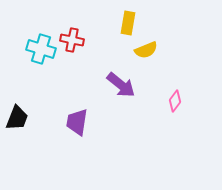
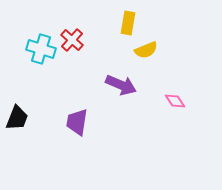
red cross: rotated 30 degrees clockwise
purple arrow: rotated 16 degrees counterclockwise
pink diamond: rotated 70 degrees counterclockwise
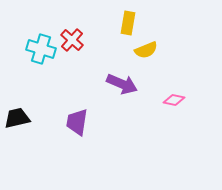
purple arrow: moved 1 px right, 1 px up
pink diamond: moved 1 px left, 1 px up; rotated 45 degrees counterclockwise
black trapezoid: rotated 124 degrees counterclockwise
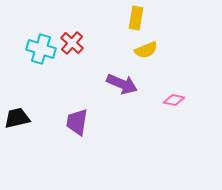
yellow rectangle: moved 8 px right, 5 px up
red cross: moved 3 px down
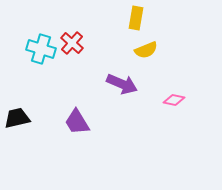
purple trapezoid: rotated 40 degrees counterclockwise
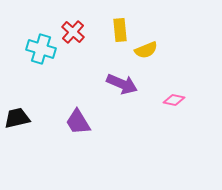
yellow rectangle: moved 16 px left, 12 px down; rotated 15 degrees counterclockwise
red cross: moved 1 px right, 11 px up
purple trapezoid: moved 1 px right
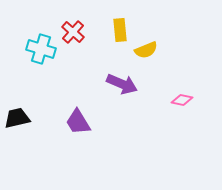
pink diamond: moved 8 px right
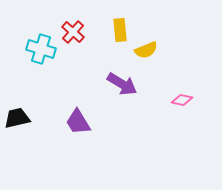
purple arrow: rotated 8 degrees clockwise
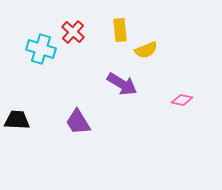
black trapezoid: moved 2 px down; rotated 16 degrees clockwise
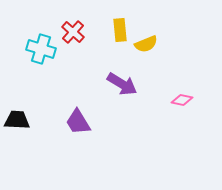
yellow semicircle: moved 6 px up
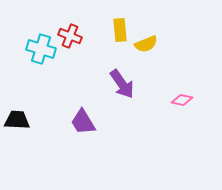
red cross: moved 3 px left, 4 px down; rotated 20 degrees counterclockwise
purple arrow: rotated 24 degrees clockwise
purple trapezoid: moved 5 px right
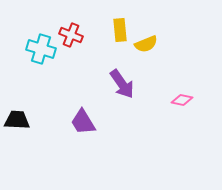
red cross: moved 1 px right, 1 px up
